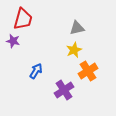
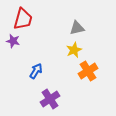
purple cross: moved 14 px left, 9 px down
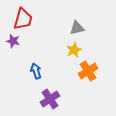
blue arrow: rotated 49 degrees counterclockwise
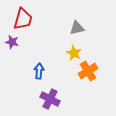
purple star: moved 1 px left, 1 px down
yellow star: moved 3 px down; rotated 21 degrees counterclockwise
blue arrow: moved 3 px right; rotated 21 degrees clockwise
purple cross: rotated 30 degrees counterclockwise
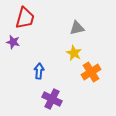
red trapezoid: moved 2 px right, 1 px up
purple star: moved 1 px right
orange cross: moved 3 px right, 1 px down
purple cross: moved 2 px right
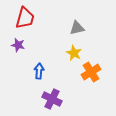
purple star: moved 5 px right, 3 px down
